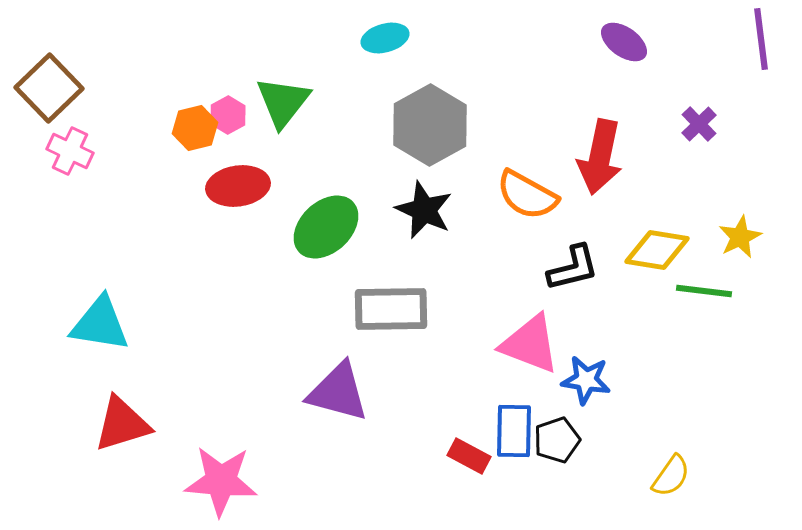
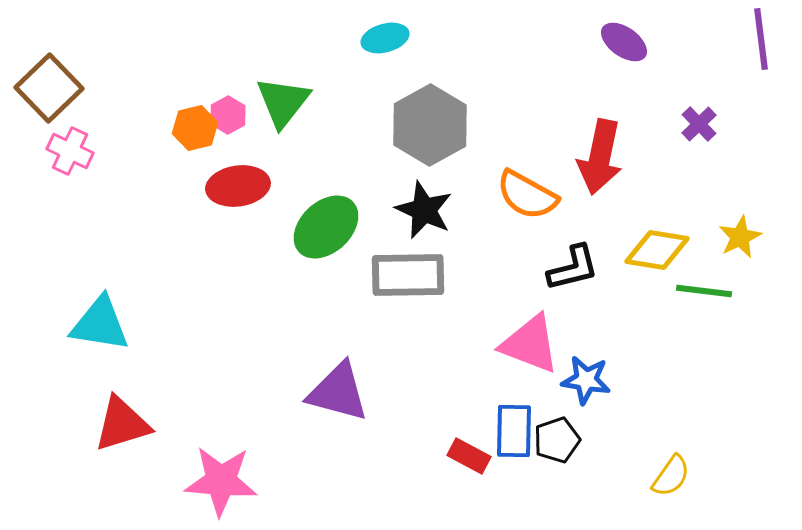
gray rectangle: moved 17 px right, 34 px up
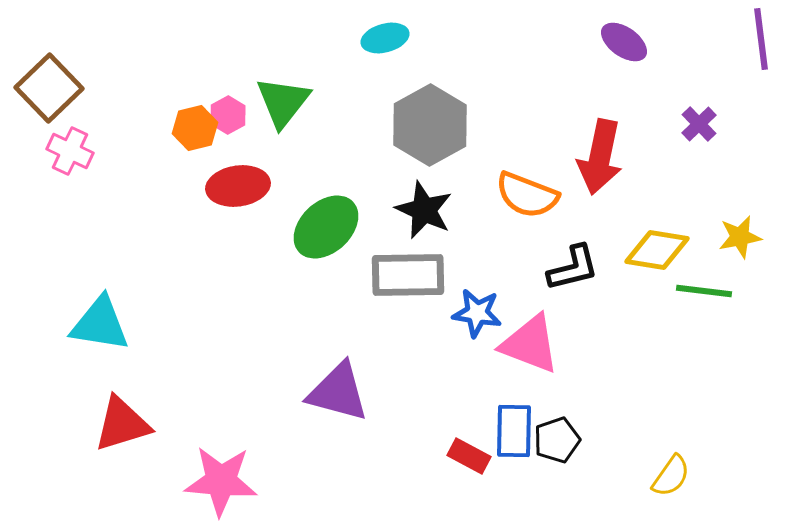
orange semicircle: rotated 8 degrees counterclockwise
yellow star: rotated 15 degrees clockwise
blue star: moved 109 px left, 67 px up
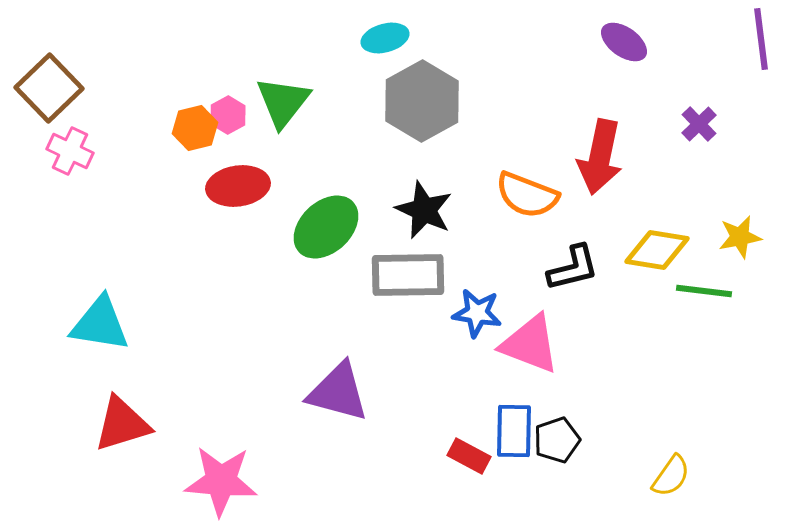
gray hexagon: moved 8 px left, 24 px up
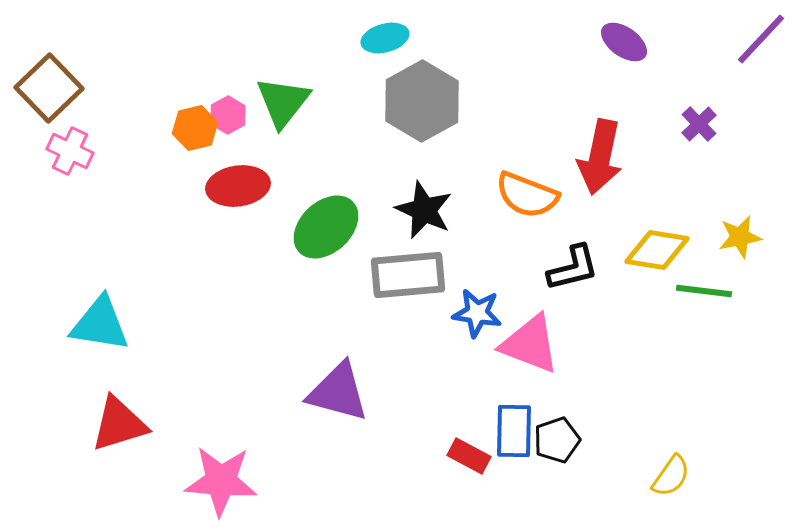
purple line: rotated 50 degrees clockwise
gray rectangle: rotated 4 degrees counterclockwise
red triangle: moved 3 px left
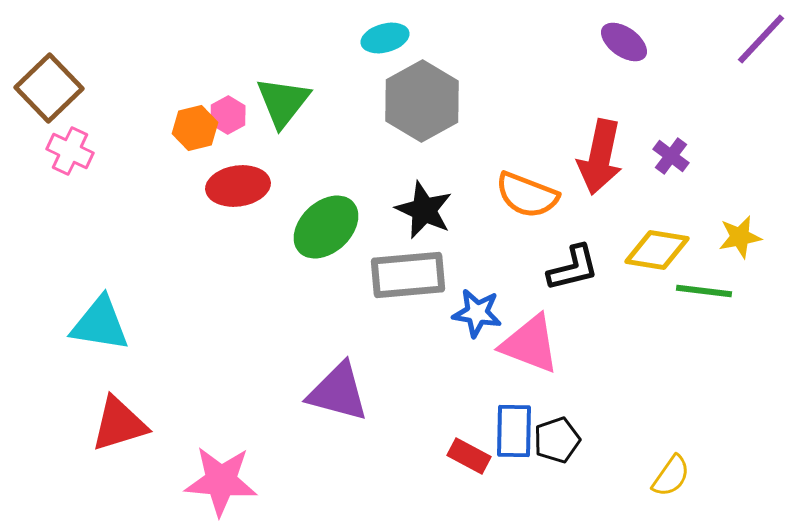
purple cross: moved 28 px left, 32 px down; rotated 9 degrees counterclockwise
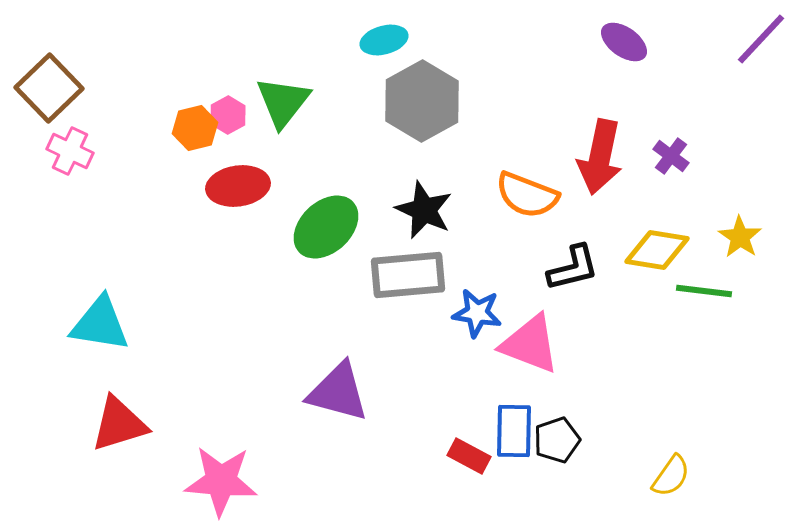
cyan ellipse: moved 1 px left, 2 px down
yellow star: rotated 27 degrees counterclockwise
